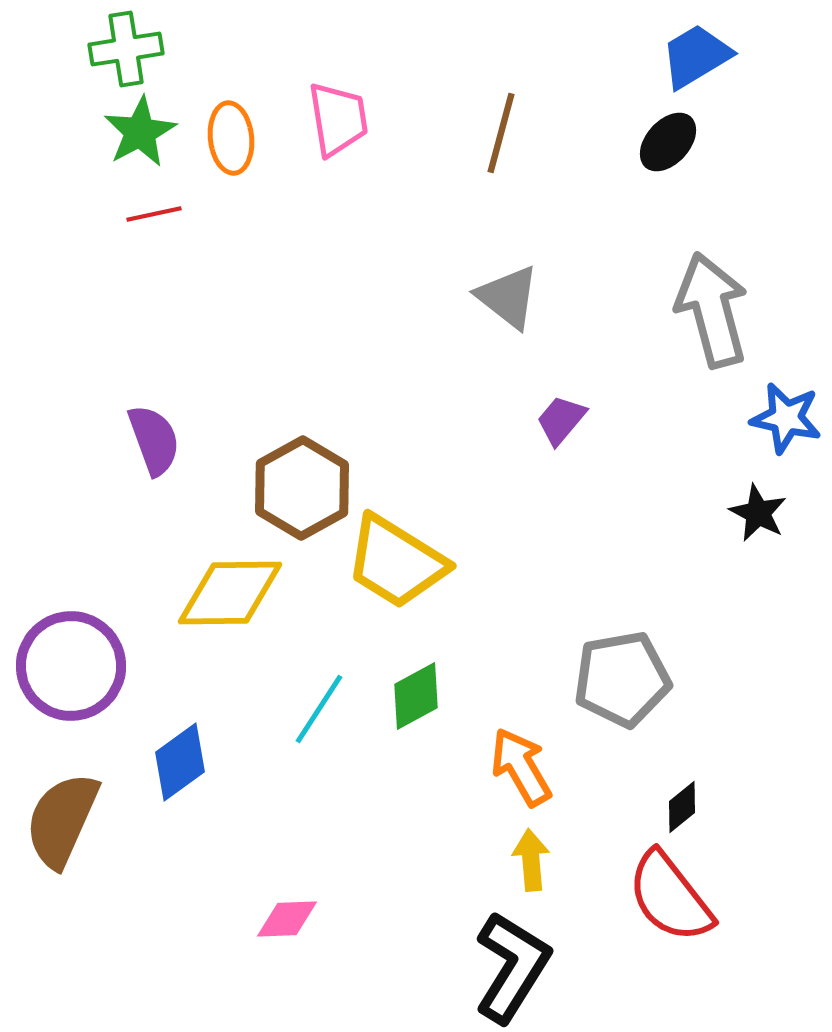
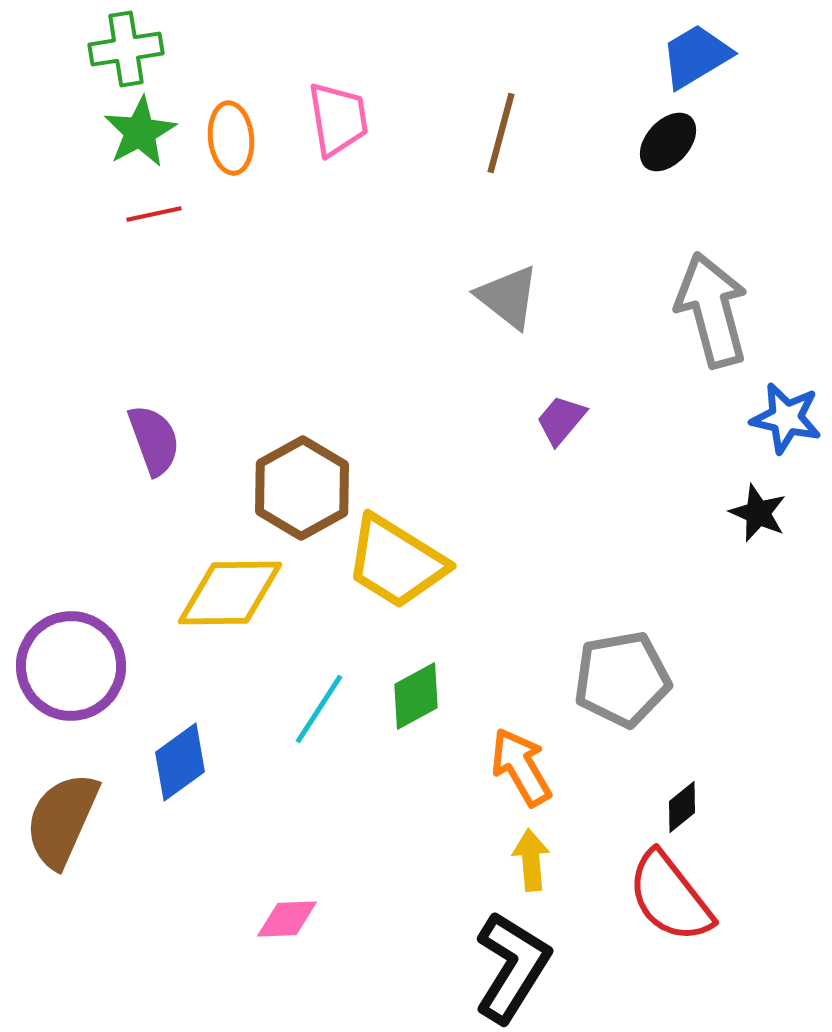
black star: rotated 4 degrees counterclockwise
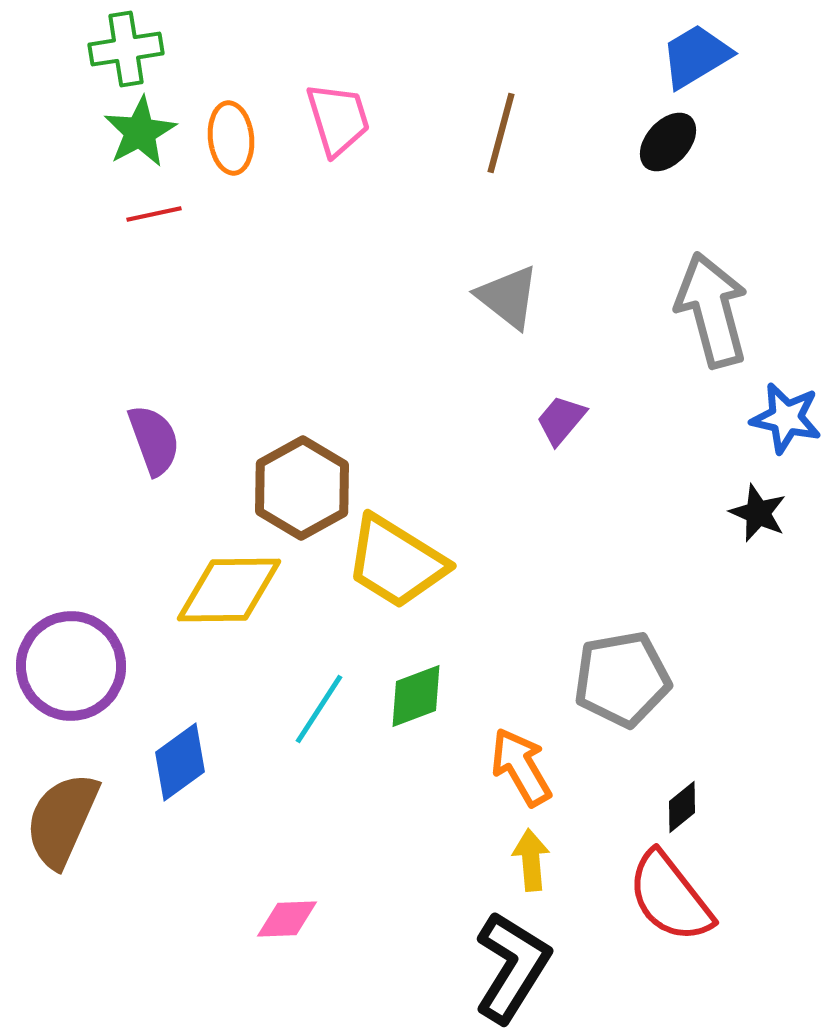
pink trapezoid: rotated 8 degrees counterclockwise
yellow diamond: moved 1 px left, 3 px up
green diamond: rotated 8 degrees clockwise
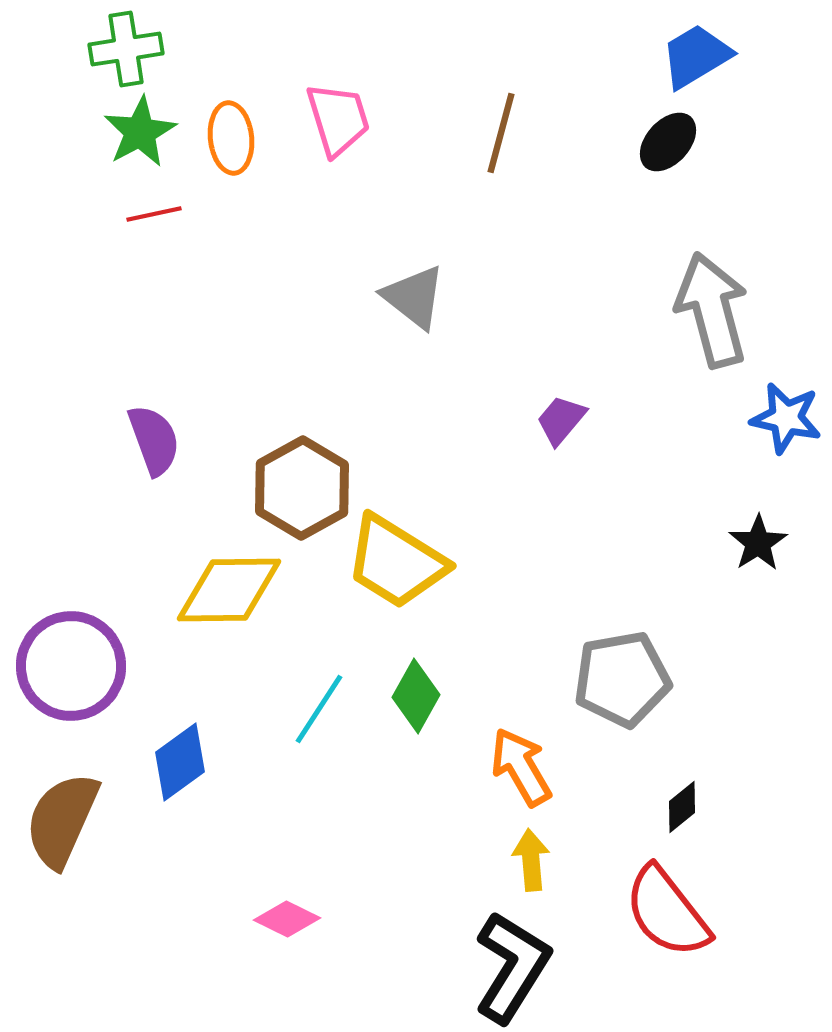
gray triangle: moved 94 px left
black star: moved 30 px down; rotated 16 degrees clockwise
green diamond: rotated 40 degrees counterclockwise
red semicircle: moved 3 px left, 15 px down
pink diamond: rotated 28 degrees clockwise
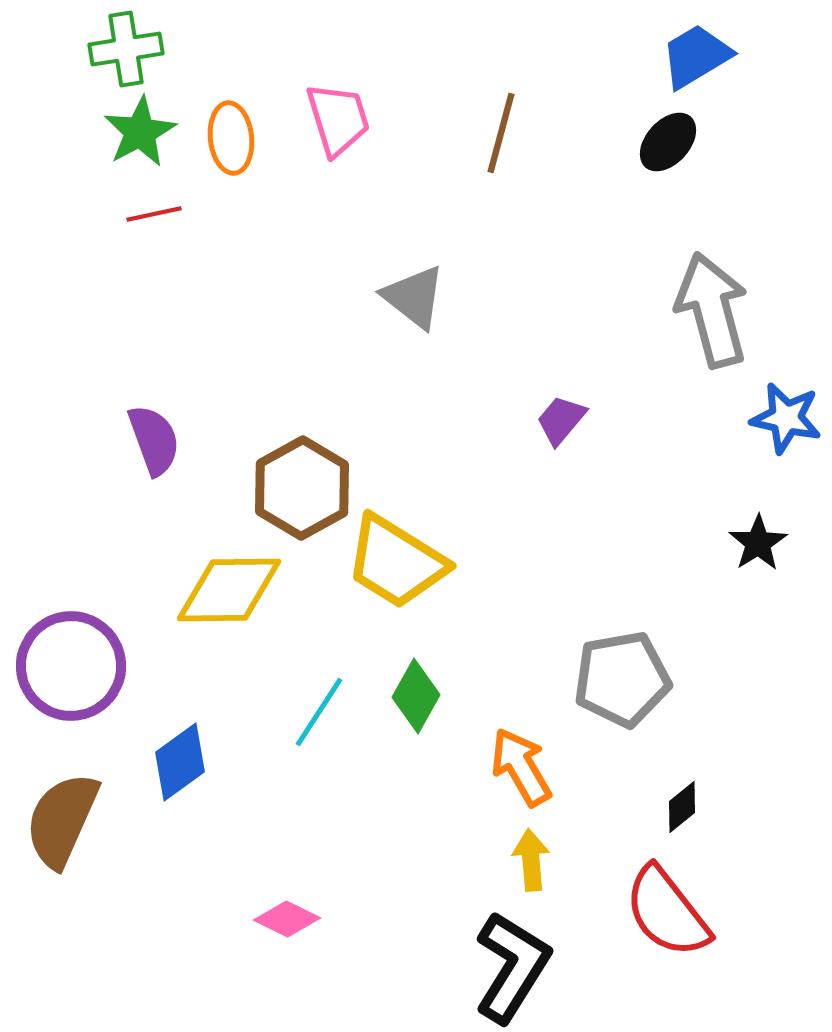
cyan line: moved 3 px down
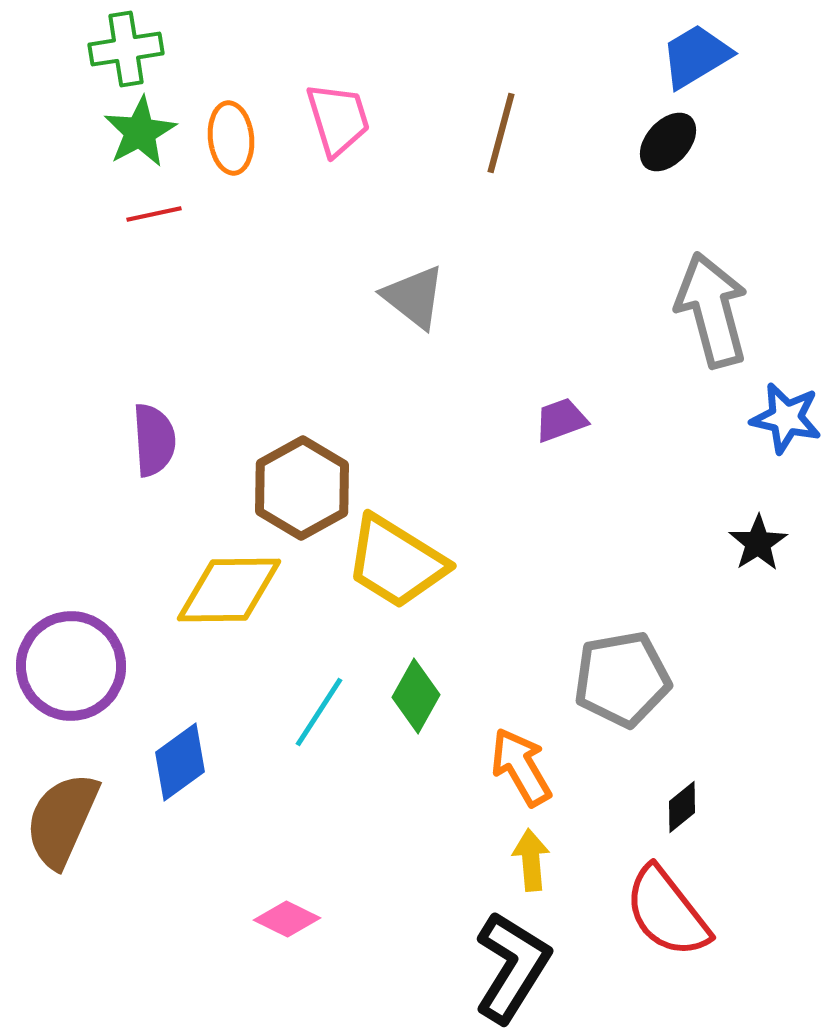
purple trapezoid: rotated 30 degrees clockwise
purple semicircle: rotated 16 degrees clockwise
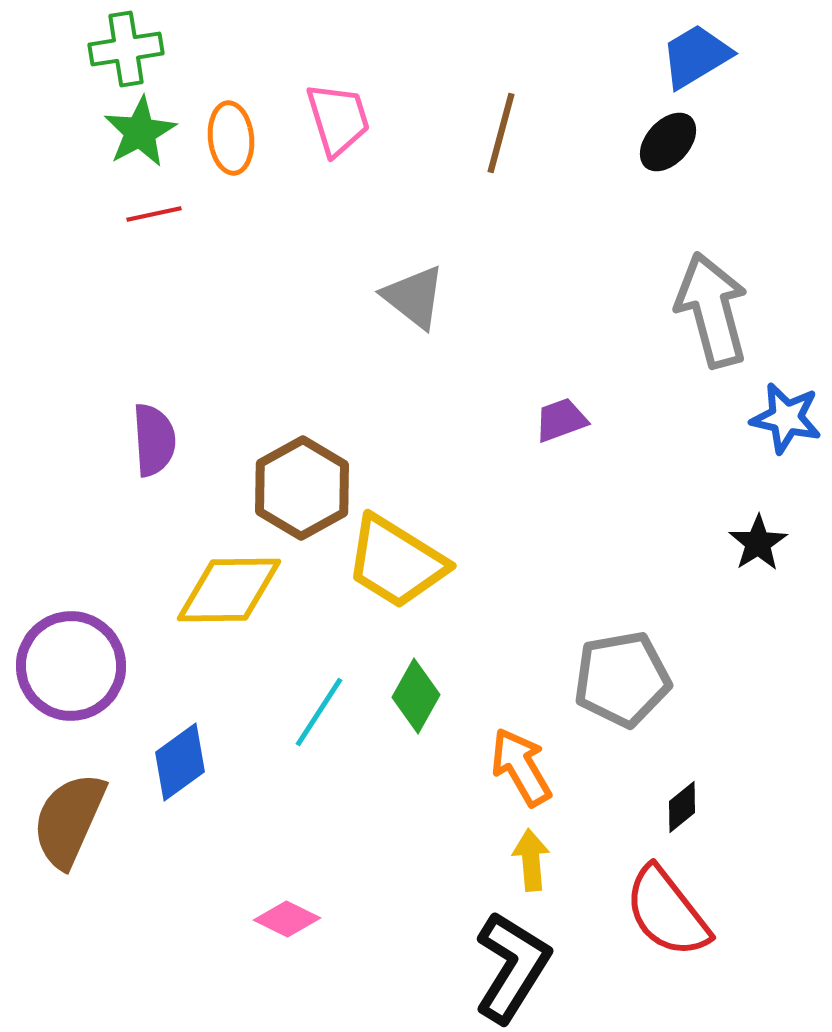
brown semicircle: moved 7 px right
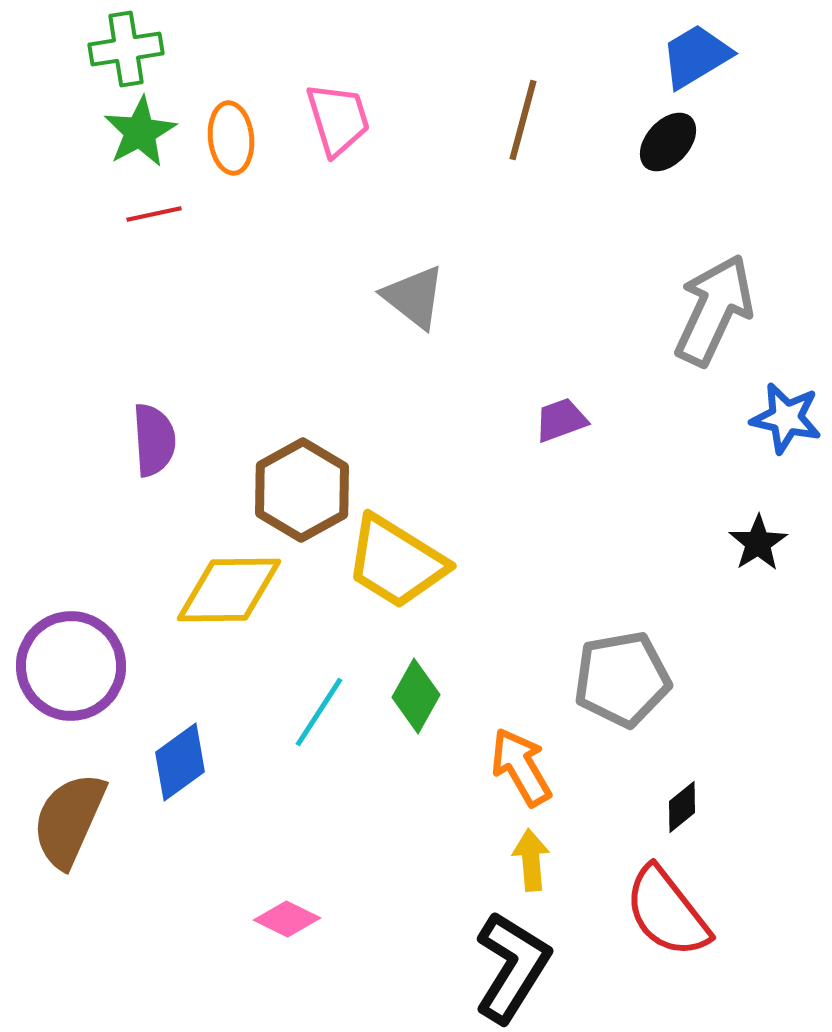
brown line: moved 22 px right, 13 px up
gray arrow: moved 2 px right; rotated 40 degrees clockwise
brown hexagon: moved 2 px down
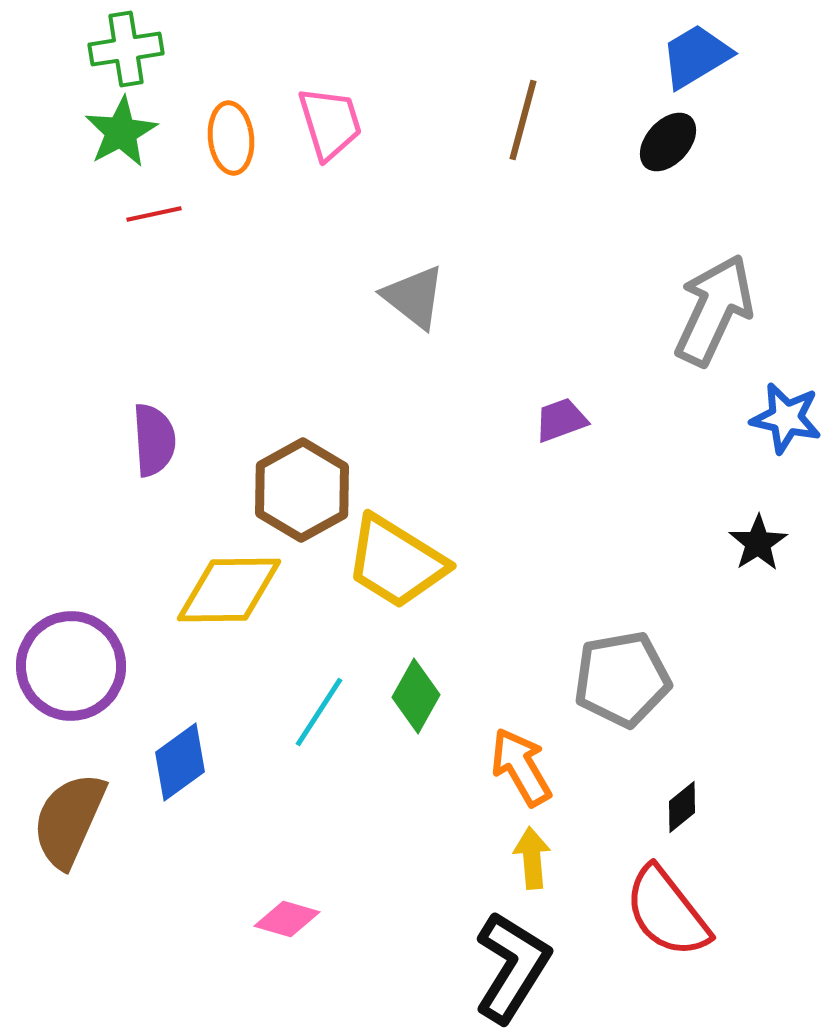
pink trapezoid: moved 8 px left, 4 px down
green star: moved 19 px left
yellow arrow: moved 1 px right, 2 px up
pink diamond: rotated 10 degrees counterclockwise
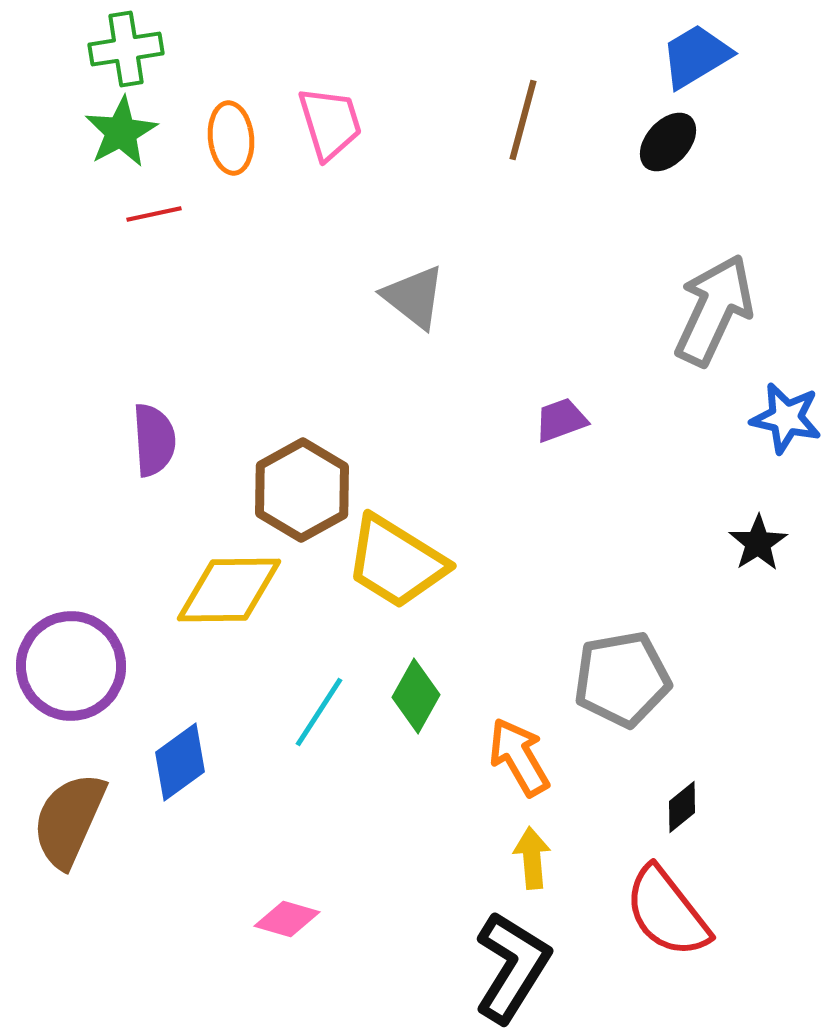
orange arrow: moved 2 px left, 10 px up
